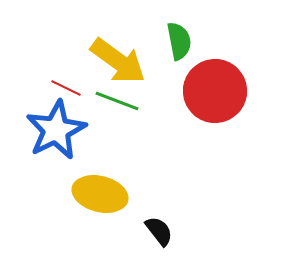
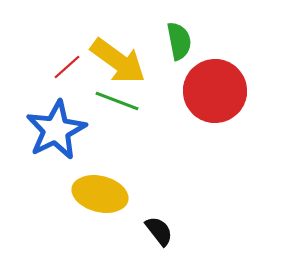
red line: moved 1 px right, 21 px up; rotated 68 degrees counterclockwise
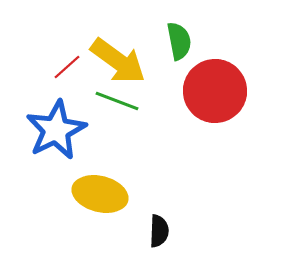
black semicircle: rotated 40 degrees clockwise
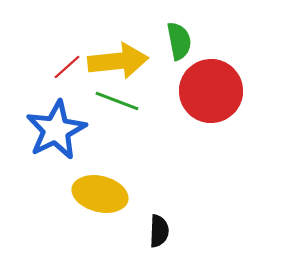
yellow arrow: rotated 42 degrees counterclockwise
red circle: moved 4 px left
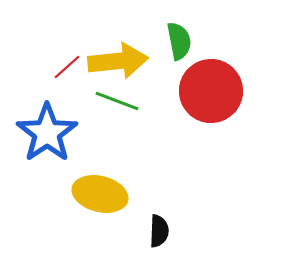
blue star: moved 9 px left, 3 px down; rotated 8 degrees counterclockwise
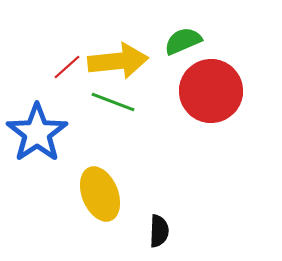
green semicircle: moved 4 px right; rotated 102 degrees counterclockwise
green line: moved 4 px left, 1 px down
blue star: moved 10 px left
yellow ellipse: rotated 54 degrees clockwise
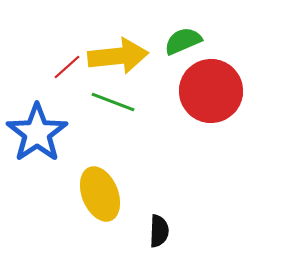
yellow arrow: moved 5 px up
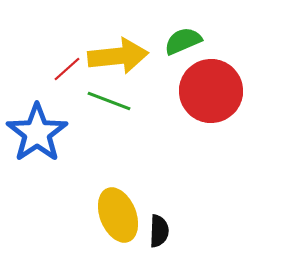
red line: moved 2 px down
green line: moved 4 px left, 1 px up
yellow ellipse: moved 18 px right, 21 px down
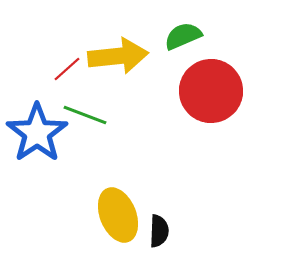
green semicircle: moved 5 px up
green line: moved 24 px left, 14 px down
